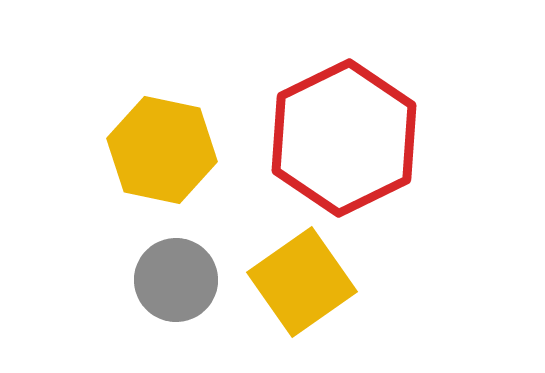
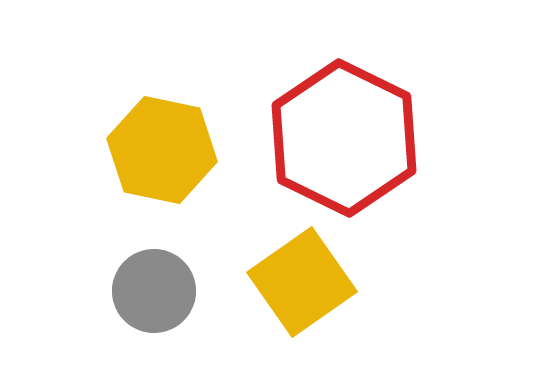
red hexagon: rotated 8 degrees counterclockwise
gray circle: moved 22 px left, 11 px down
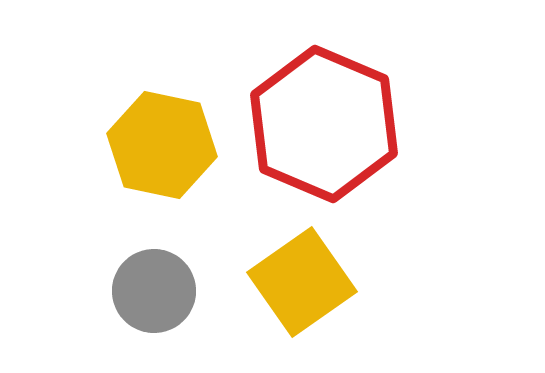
red hexagon: moved 20 px left, 14 px up; rotated 3 degrees counterclockwise
yellow hexagon: moved 5 px up
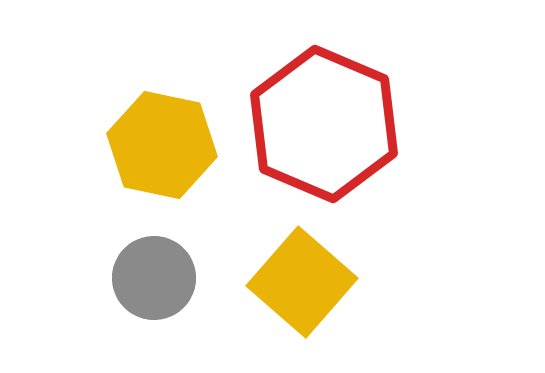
yellow square: rotated 14 degrees counterclockwise
gray circle: moved 13 px up
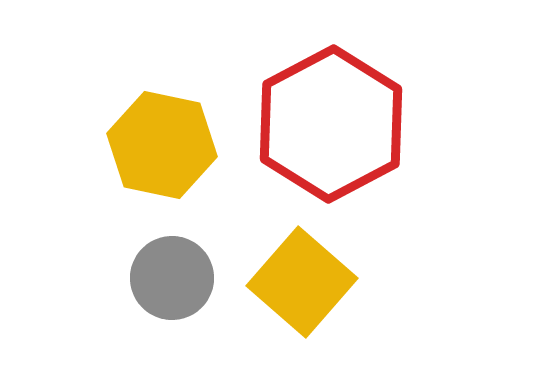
red hexagon: moved 7 px right; rotated 9 degrees clockwise
gray circle: moved 18 px right
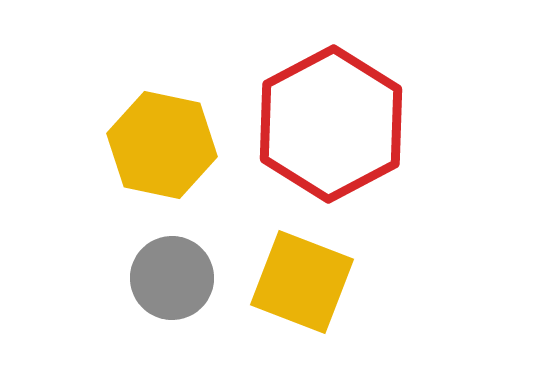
yellow square: rotated 20 degrees counterclockwise
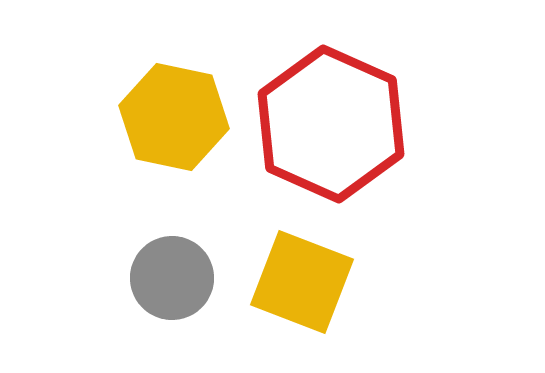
red hexagon: rotated 8 degrees counterclockwise
yellow hexagon: moved 12 px right, 28 px up
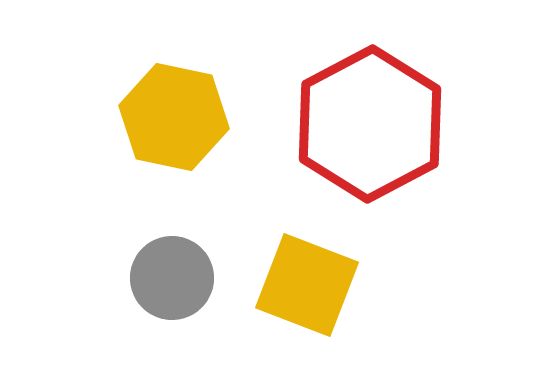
red hexagon: moved 39 px right; rotated 8 degrees clockwise
yellow square: moved 5 px right, 3 px down
